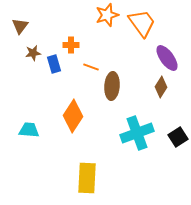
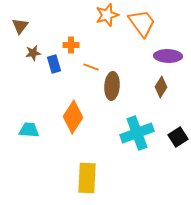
purple ellipse: moved 1 px right, 2 px up; rotated 52 degrees counterclockwise
orange diamond: moved 1 px down
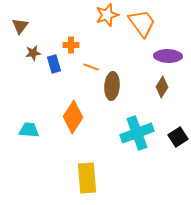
brown diamond: moved 1 px right
yellow rectangle: rotated 8 degrees counterclockwise
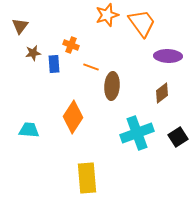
orange cross: rotated 21 degrees clockwise
blue rectangle: rotated 12 degrees clockwise
brown diamond: moved 6 px down; rotated 20 degrees clockwise
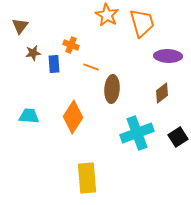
orange star: rotated 25 degrees counterclockwise
orange trapezoid: rotated 20 degrees clockwise
brown ellipse: moved 3 px down
cyan trapezoid: moved 14 px up
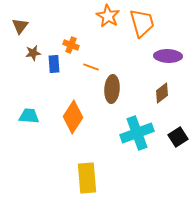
orange star: moved 1 px right, 1 px down
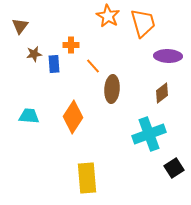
orange trapezoid: moved 1 px right
orange cross: rotated 21 degrees counterclockwise
brown star: moved 1 px right, 1 px down
orange line: moved 2 px right, 1 px up; rotated 28 degrees clockwise
cyan cross: moved 12 px right, 1 px down
black square: moved 4 px left, 31 px down
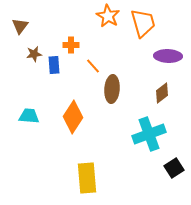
blue rectangle: moved 1 px down
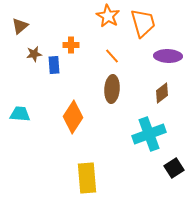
brown triangle: rotated 12 degrees clockwise
orange line: moved 19 px right, 10 px up
cyan trapezoid: moved 9 px left, 2 px up
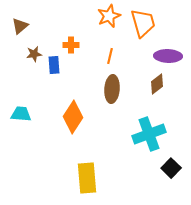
orange star: moved 1 px right; rotated 20 degrees clockwise
orange line: moved 2 px left; rotated 56 degrees clockwise
brown diamond: moved 5 px left, 9 px up
cyan trapezoid: moved 1 px right
black square: moved 3 px left; rotated 12 degrees counterclockwise
